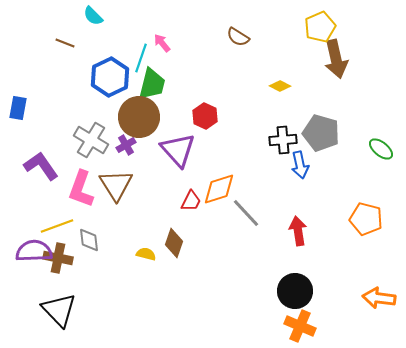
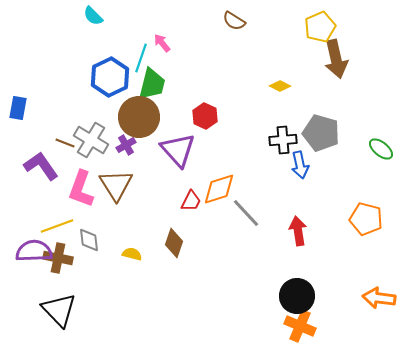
brown semicircle: moved 4 px left, 16 px up
brown line: moved 100 px down
yellow semicircle: moved 14 px left
black circle: moved 2 px right, 5 px down
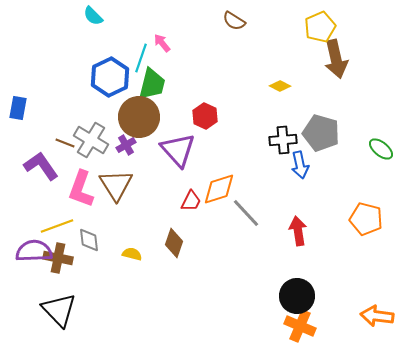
orange arrow: moved 2 px left, 18 px down
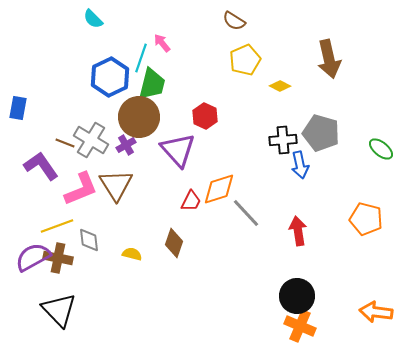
cyan semicircle: moved 3 px down
yellow pentagon: moved 75 px left, 33 px down
brown arrow: moved 7 px left
pink L-shape: rotated 132 degrees counterclockwise
purple semicircle: moved 1 px left, 6 px down; rotated 27 degrees counterclockwise
orange arrow: moved 1 px left, 4 px up
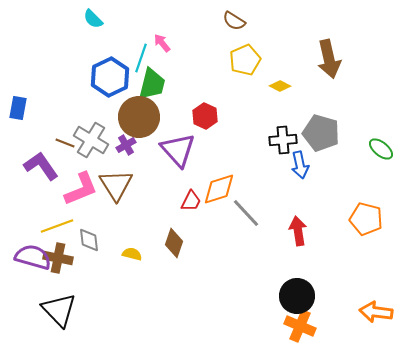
purple semicircle: rotated 45 degrees clockwise
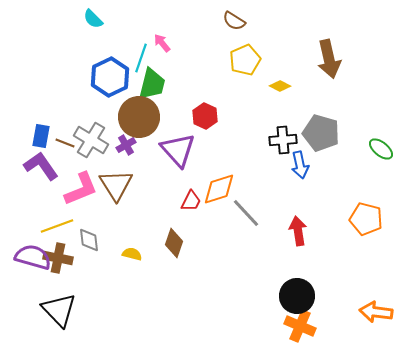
blue rectangle: moved 23 px right, 28 px down
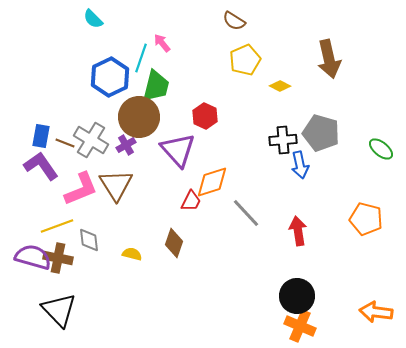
green trapezoid: moved 4 px right, 2 px down
orange diamond: moved 7 px left, 7 px up
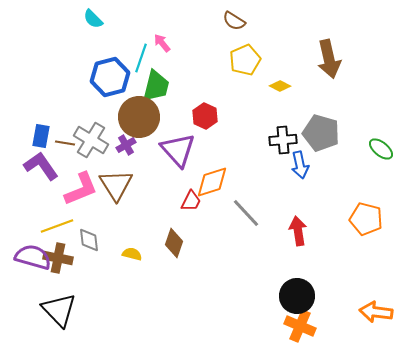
blue hexagon: rotated 12 degrees clockwise
brown line: rotated 12 degrees counterclockwise
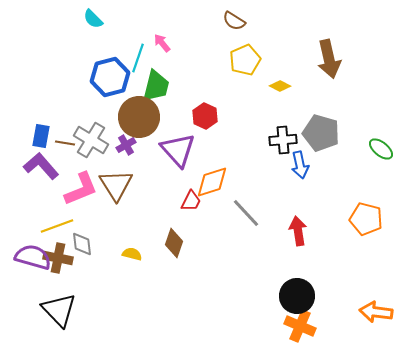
cyan line: moved 3 px left
purple L-shape: rotated 6 degrees counterclockwise
gray diamond: moved 7 px left, 4 px down
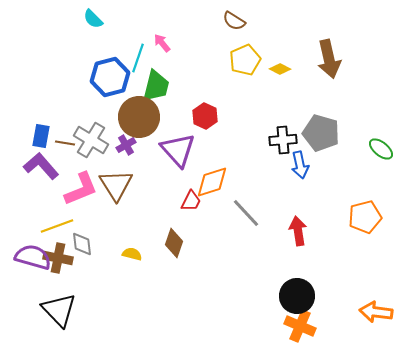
yellow diamond: moved 17 px up
orange pentagon: moved 1 px left, 2 px up; rotated 28 degrees counterclockwise
